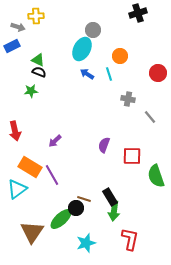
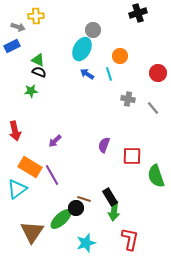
gray line: moved 3 px right, 9 px up
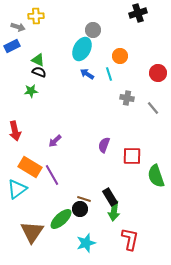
gray cross: moved 1 px left, 1 px up
black circle: moved 4 px right, 1 px down
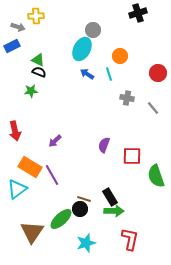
green arrow: rotated 96 degrees counterclockwise
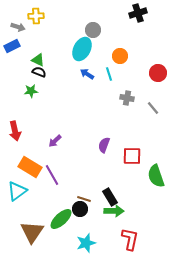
cyan triangle: moved 2 px down
